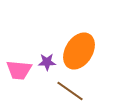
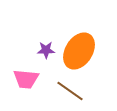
purple star: moved 1 px left, 12 px up
pink trapezoid: moved 7 px right, 9 px down
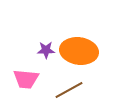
orange ellipse: rotated 66 degrees clockwise
brown line: moved 1 px left, 1 px up; rotated 64 degrees counterclockwise
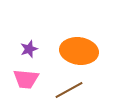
purple star: moved 17 px left, 1 px up; rotated 18 degrees counterclockwise
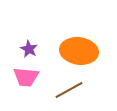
purple star: rotated 24 degrees counterclockwise
pink trapezoid: moved 2 px up
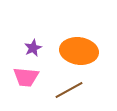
purple star: moved 4 px right, 1 px up; rotated 18 degrees clockwise
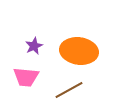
purple star: moved 1 px right, 2 px up
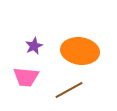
orange ellipse: moved 1 px right
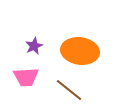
pink trapezoid: rotated 8 degrees counterclockwise
brown line: rotated 68 degrees clockwise
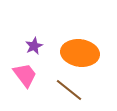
orange ellipse: moved 2 px down
pink trapezoid: moved 1 px left, 2 px up; rotated 124 degrees counterclockwise
